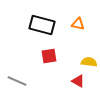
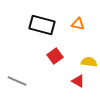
red square: moved 6 px right; rotated 28 degrees counterclockwise
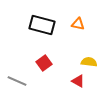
red square: moved 11 px left, 7 px down
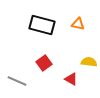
red triangle: moved 7 px left, 2 px up
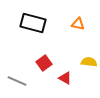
black rectangle: moved 9 px left, 2 px up
red triangle: moved 6 px left, 1 px up
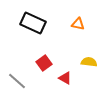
black rectangle: rotated 10 degrees clockwise
gray line: rotated 18 degrees clockwise
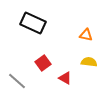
orange triangle: moved 8 px right, 11 px down
red square: moved 1 px left
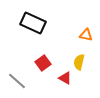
yellow semicircle: moved 10 px left; rotated 84 degrees counterclockwise
